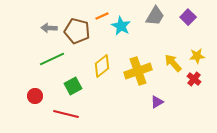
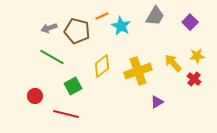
purple square: moved 2 px right, 5 px down
gray arrow: rotated 21 degrees counterclockwise
green line: moved 2 px up; rotated 55 degrees clockwise
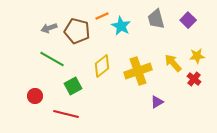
gray trapezoid: moved 1 px right, 3 px down; rotated 135 degrees clockwise
purple square: moved 2 px left, 2 px up
green line: moved 2 px down
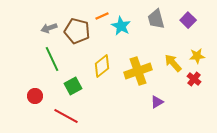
green line: rotated 35 degrees clockwise
red line: moved 2 px down; rotated 15 degrees clockwise
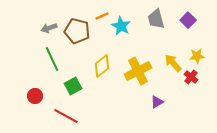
yellow cross: rotated 8 degrees counterclockwise
red cross: moved 3 px left, 2 px up
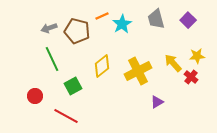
cyan star: moved 1 px right, 2 px up; rotated 12 degrees clockwise
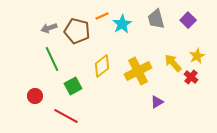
yellow star: rotated 21 degrees counterclockwise
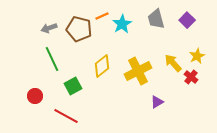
purple square: moved 1 px left
brown pentagon: moved 2 px right, 2 px up
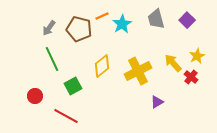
gray arrow: rotated 35 degrees counterclockwise
